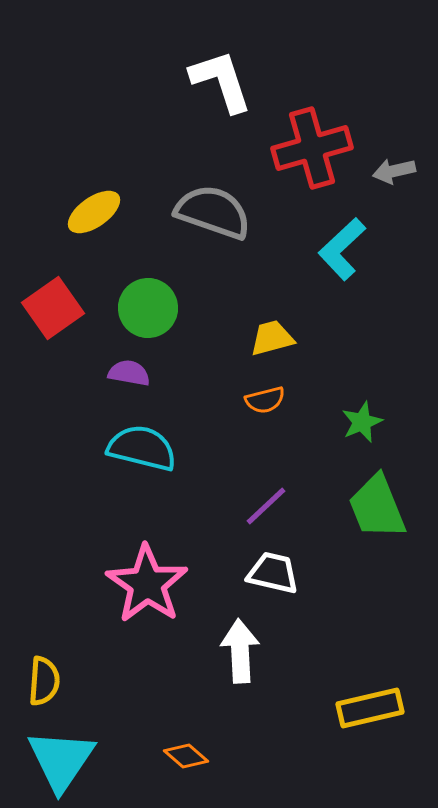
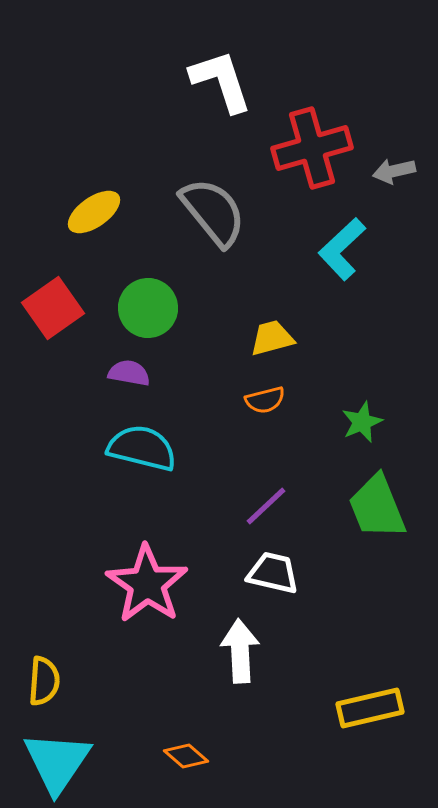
gray semicircle: rotated 32 degrees clockwise
cyan triangle: moved 4 px left, 2 px down
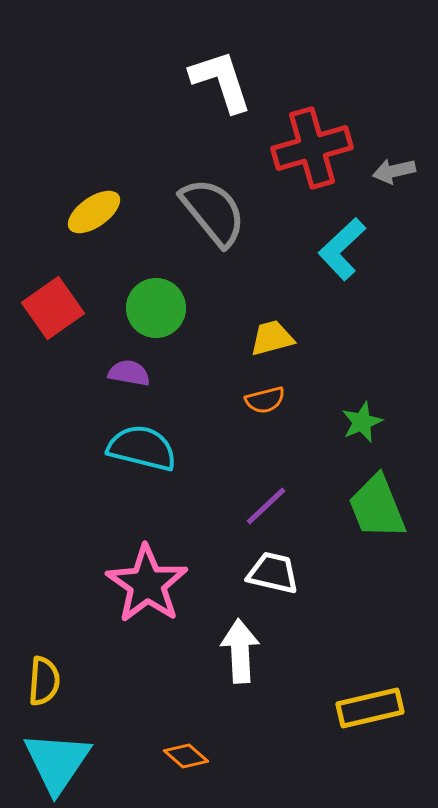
green circle: moved 8 px right
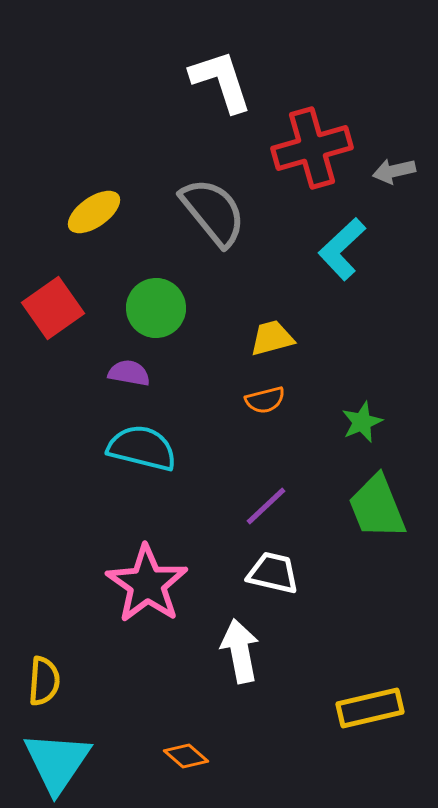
white arrow: rotated 8 degrees counterclockwise
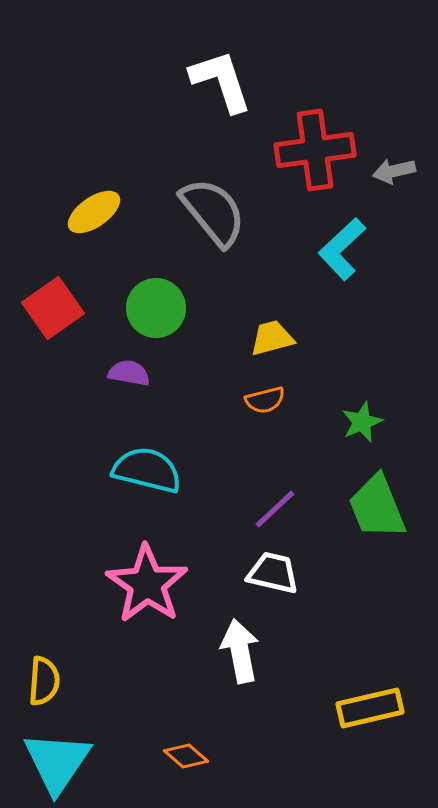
red cross: moved 3 px right, 2 px down; rotated 8 degrees clockwise
cyan semicircle: moved 5 px right, 22 px down
purple line: moved 9 px right, 3 px down
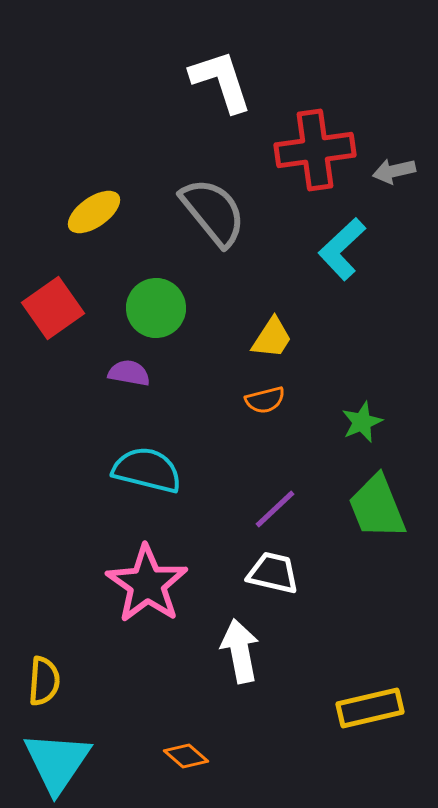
yellow trapezoid: rotated 138 degrees clockwise
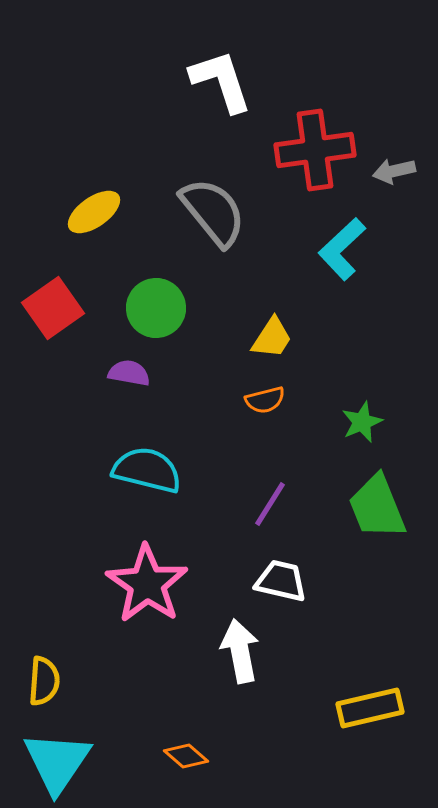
purple line: moved 5 px left, 5 px up; rotated 15 degrees counterclockwise
white trapezoid: moved 8 px right, 8 px down
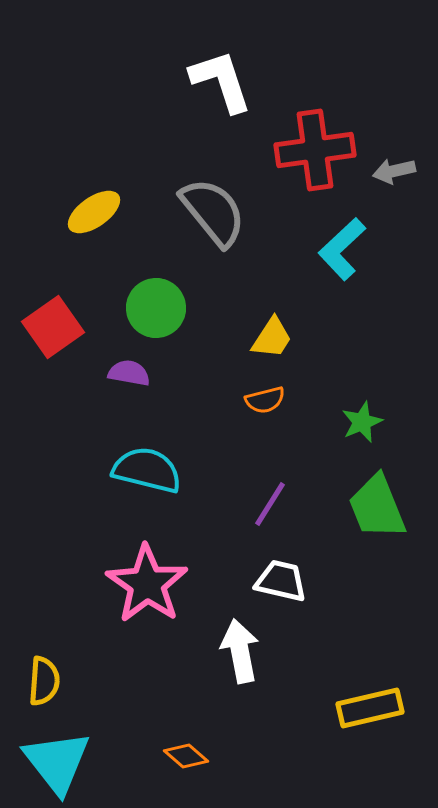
red square: moved 19 px down
cyan triangle: rotated 12 degrees counterclockwise
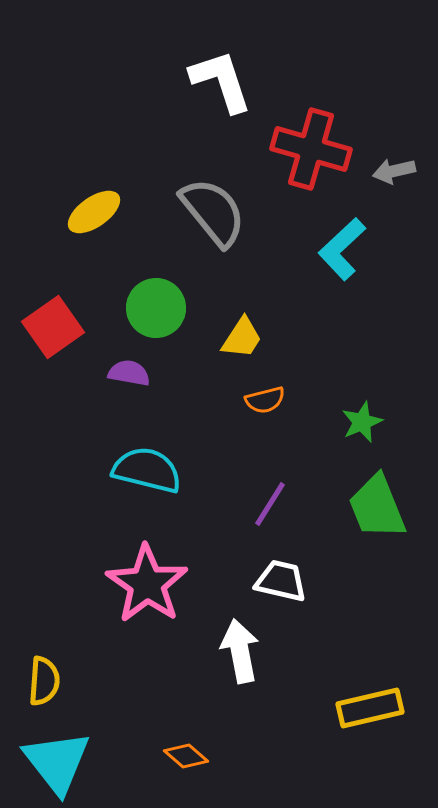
red cross: moved 4 px left, 1 px up; rotated 24 degrees clockwise
yellow trapezoid: moved 30 px left
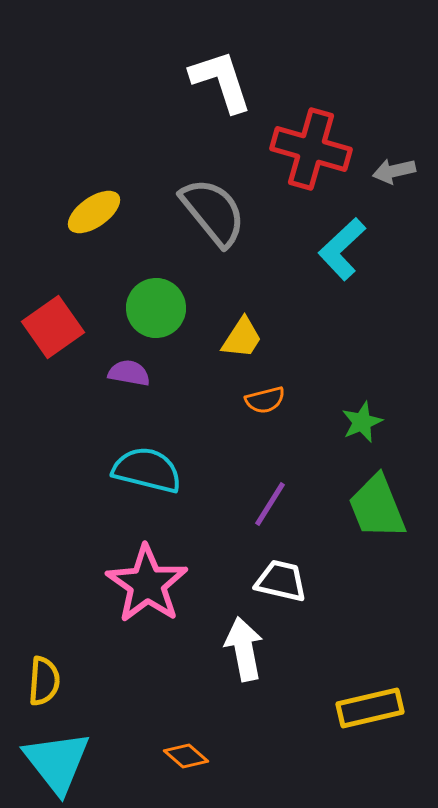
white arrow: moved 4 px right, 2 px up
